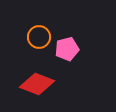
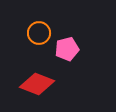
orange circle: moved 4 px up
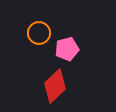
red diamond: moved 18 px right, 2 px down; rotated 64 degrees counterclockwise
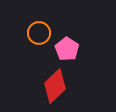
pink pentagon: rotated 25 degrees counterclockwise
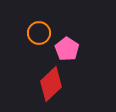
red diamond: moved 4 px left, 2 px up
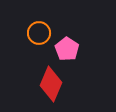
red diamond: rotated 24 degrees counterclockwise
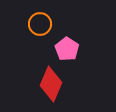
orange circle: moved 1 px right, 9 px up
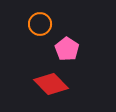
red diamond: rotated 68 degrees counterclockwise
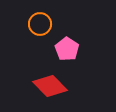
red diamond: moved 1 px left, 2 px down
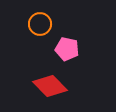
pink pentagon: rotated 20 degrees counterclockwise
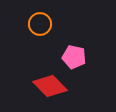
pink pentagon: moved 7 px right, 8 px down
